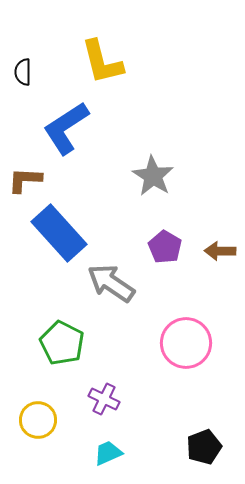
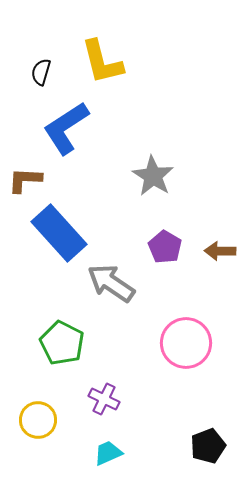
black semicircle: moved 18 px right; rotated 16 degrees clockwise
black pentagon: moved 4 px right, 1 px up
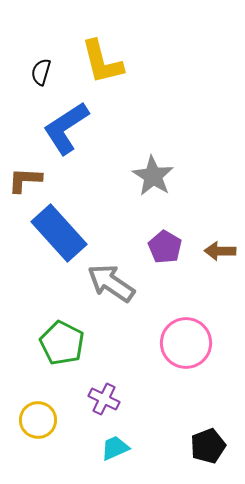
cyan trapezoid: moved 7 px right, 5 px up
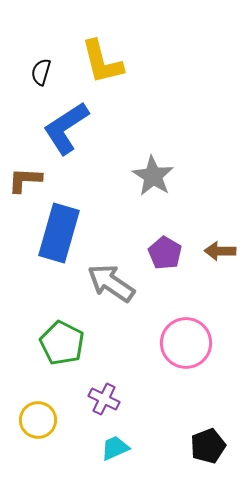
blue rectangle: rotated 58 degrees clockwise
purple pentagon: moved 6 px down
